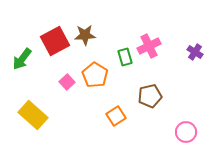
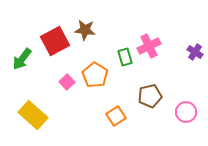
brown star: moved 5 px up; rotated 10 degrees clockwise
pink circle: moved 20 px up
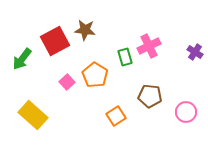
brown pentagon: rotated 20 degrees clockwise
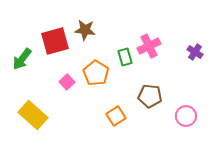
red square: rotated 12 degrees clockwise
orange pentagon: moved 1 px right, 2 px up
pink circle: moved 4 px down
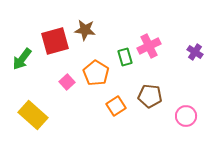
orange square: moved 10 px up
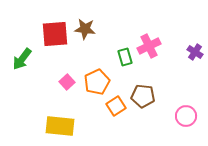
brown star: moved 1 px up
red square: moved 7 px up; rotated 12 degrees clockwise
orange pentagon: moved 1 px right, 9 px down; rotated 15 degrees clockwise
brown pentagon: moved 7 px left
yellow rectangle: moved 27 px right, 11 px down; rotated 36 degrees counterclockwise
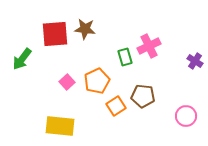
purple cross: moved 9 px down
orange pentagon: moved 1 px up
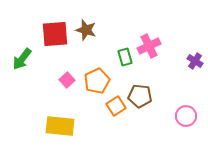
brown star: moved 1 px right, 1 px down; rotated 10 degrees clockwise
pink square: moved 2 px up
brown pentagon: moved 3 px left
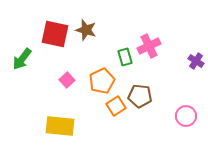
red square: rotated 16 degrees clockwise
purple cross: moved 1 px right
orange pentagon: moved 5 px right
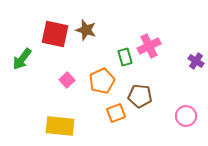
orange square: moved 7 px down; rotated 12 degrees clockwise
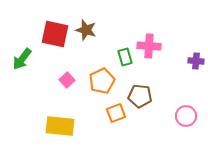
pink cross: rotated 30 degrees clockwise
purple cross: rotated 28 degrees counterclockwise
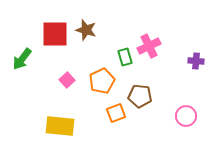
red square: rotated 12 degrees counterclockwise
pink cross: rotated 30 degrees counterclockwise
